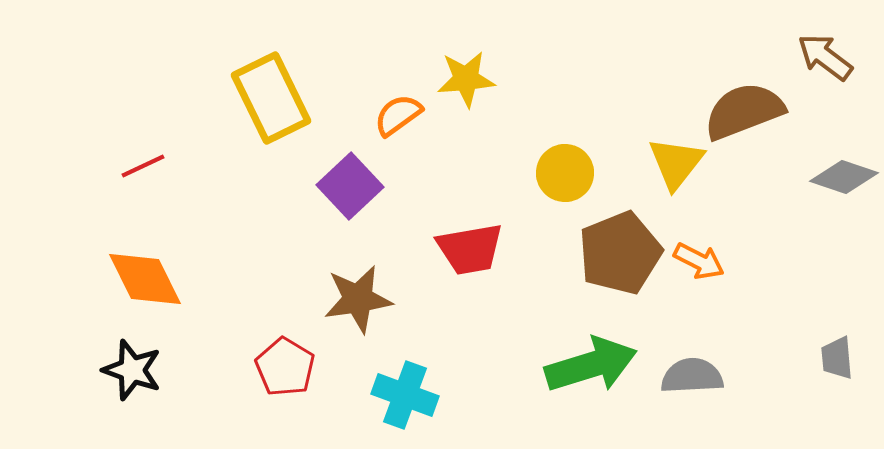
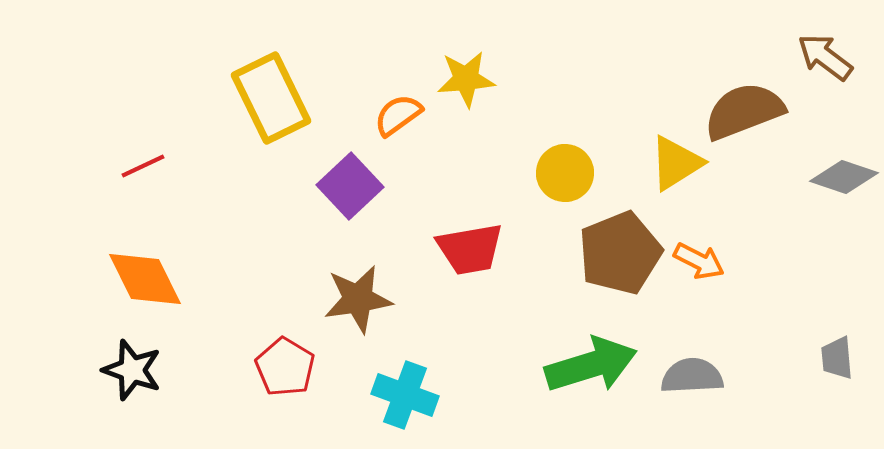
yellow triangle: rotated 20 degrees clockwise
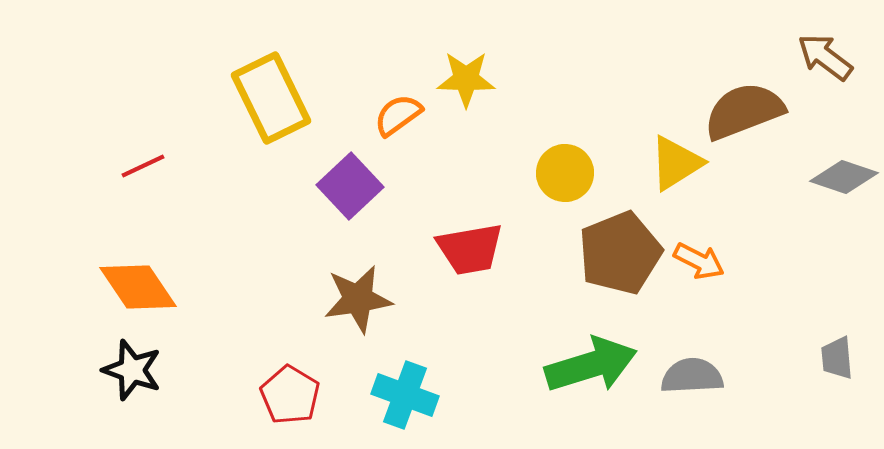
yellow star: rotated 6 degrees clockwise
orange diamond: moved 7 px left, 8 px down; rotated 8 degrees counterclockwise
red pentagon: moved 5 px right, 28 px down
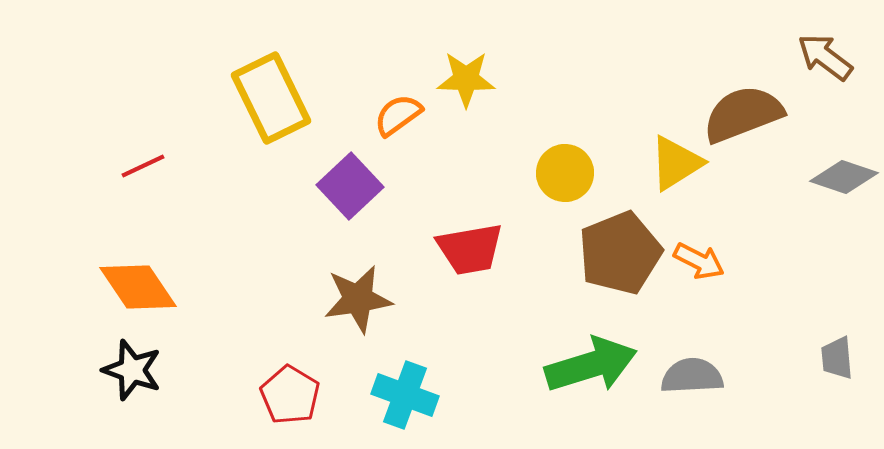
brown semicircle: moved 1 px left, 3 px down
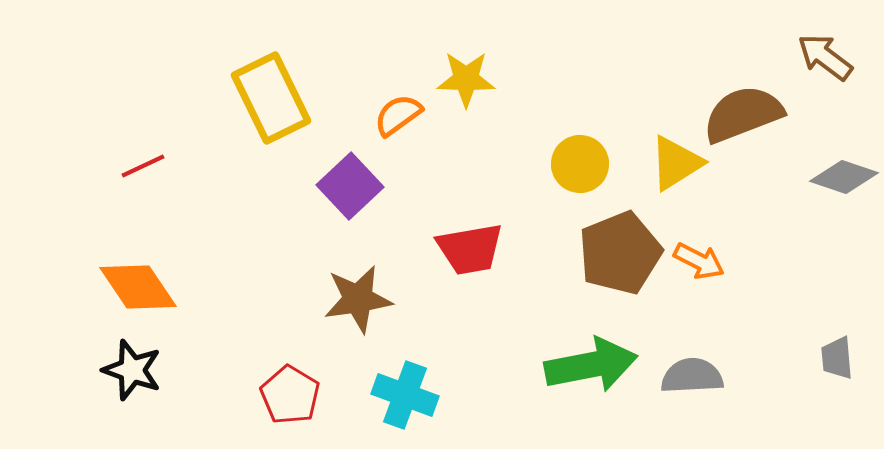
yellow circle: moved 15 px right, 9 px up
green arrow: rotated 6 degrees clockwise
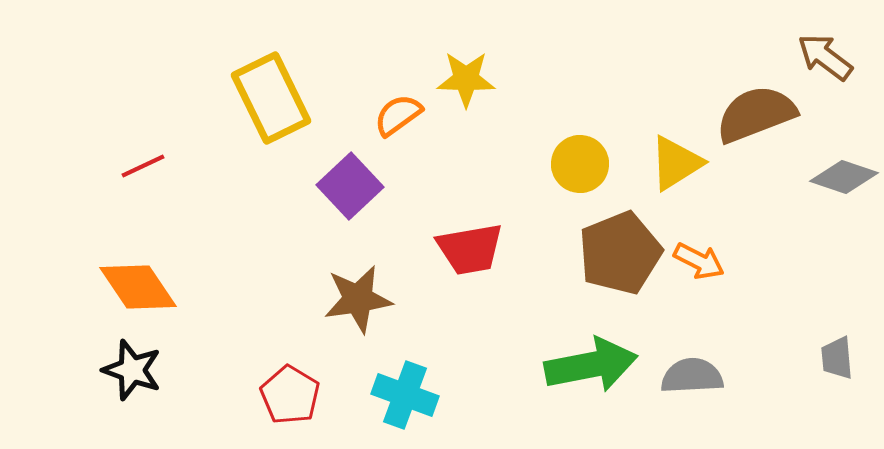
brown semicircle: moved 13 px right
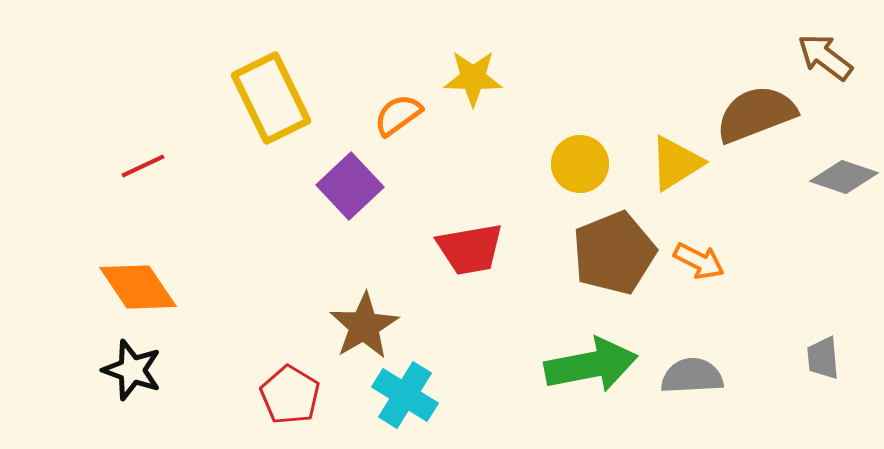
yellow star: moved 7 px right, 1 px up
brown pentagon: moved 6 px left
brown star: moved 6 px right, 27 px down; rotated 22 degrees counterclockwise
gray trapezoid: moved 14 px left
cyan cross: rotated 12 degrees clockwise
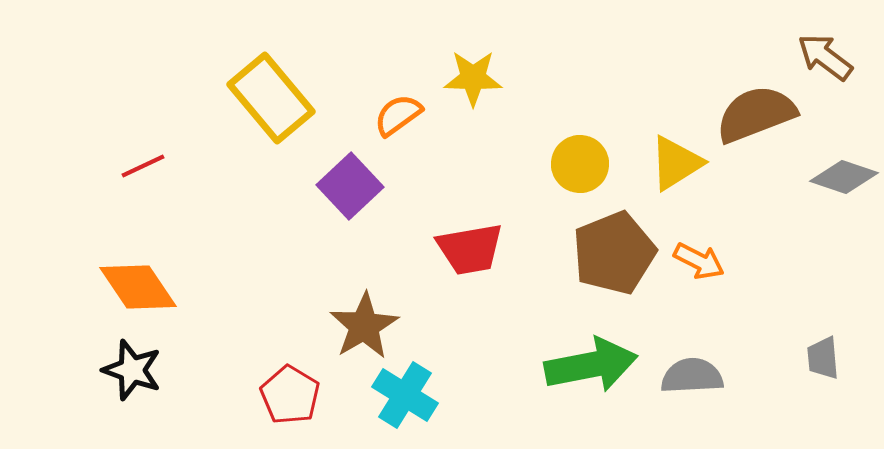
yellow rectangle: rotated 14 degrees counterclockwise
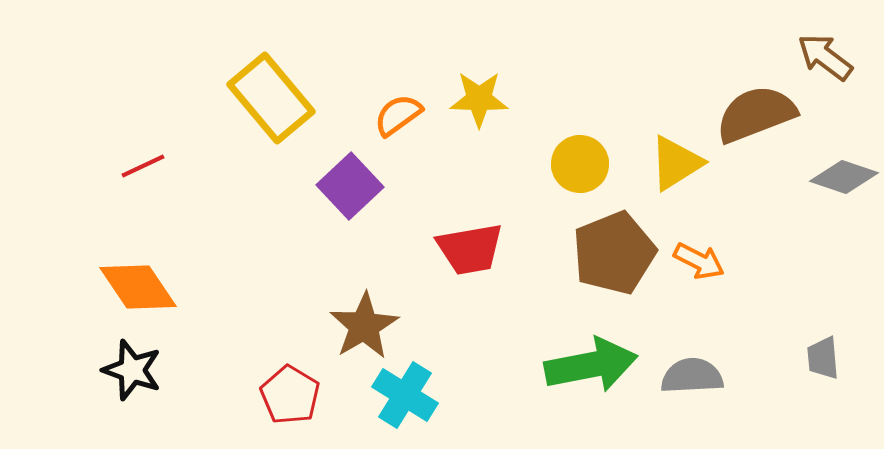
yellow star: moved 6 px right, 21 px down
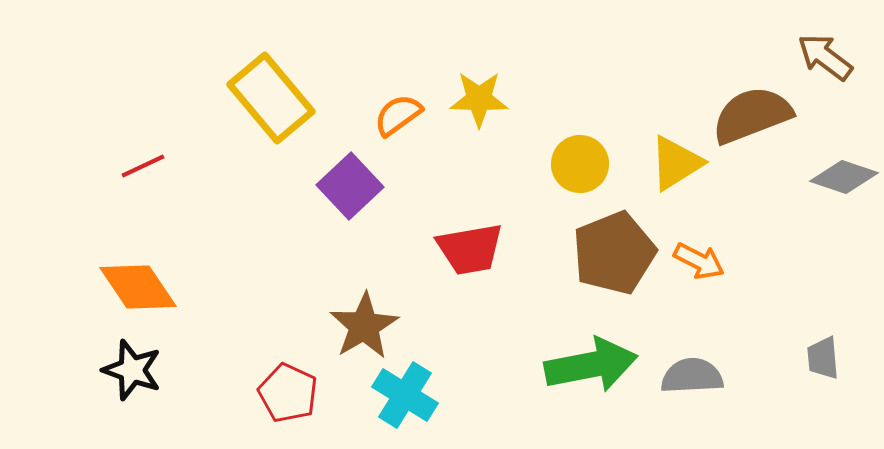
brown semicircle: moved 4 px left, 1 px down
red pentagon: moved 2 px left, 2 px up; rotated 6 degrees counterclockwise
